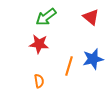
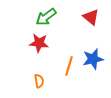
red star: moved 1 px up
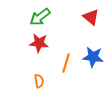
green arrow: moved 6 px left
blue star: moved 2 px up; rotated 20 degrees clockwise
orange line: moved 3 px left, 3 px up
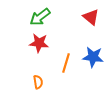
orange semicircle: moved 1 px left, 1 px down
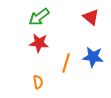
green arrow: moved 1 px left
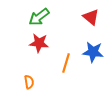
blue star: moved 5 px up
orange semicircle: moved 9 px left
